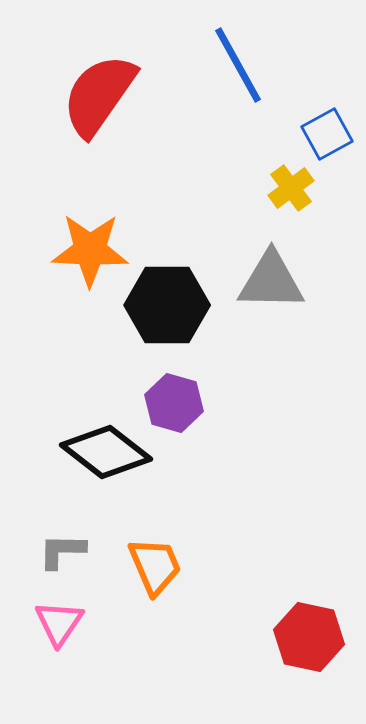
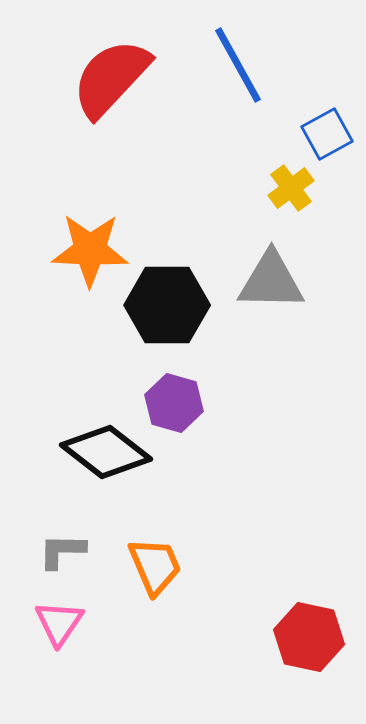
red semicircle: moved 12 px right, 17 px up; rotated 8 degrees clockwise
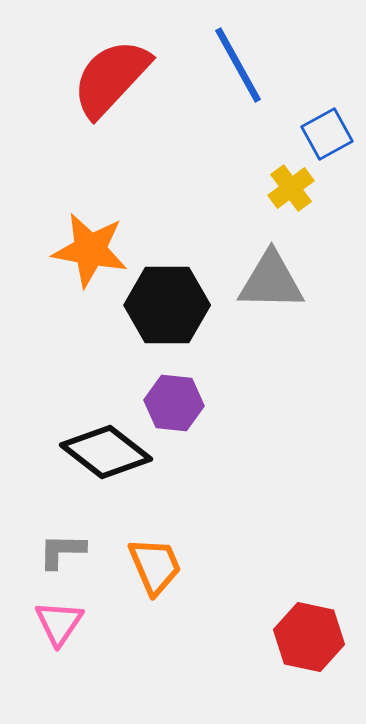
orange star: rotated 8 degrees clockwise
purple hexagon: rotated 10 degrees counterclockwise
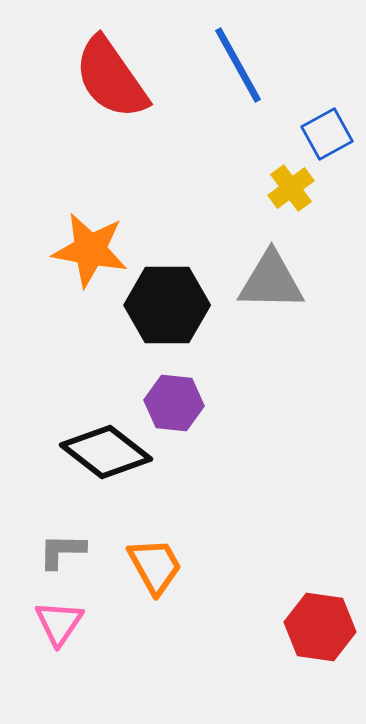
red semicircle: rotated 78 degrees counterclockwise
orange trapezoid: rotated 6 degrees counterclockwise
red hexagon: moved 11 px right, 10 px up; rotated 4 degrees counterclockwise
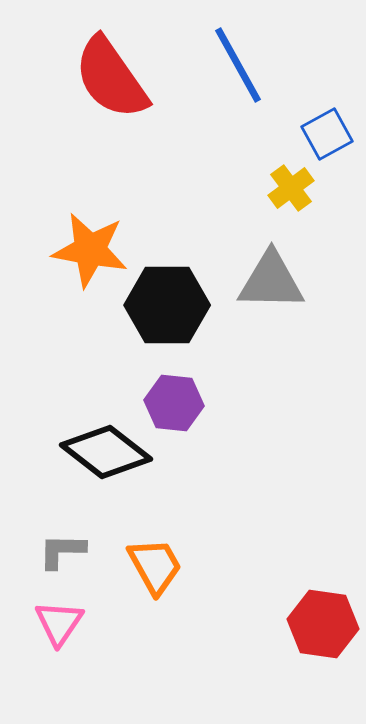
red hexagon: moved 3 px right, 3 px up
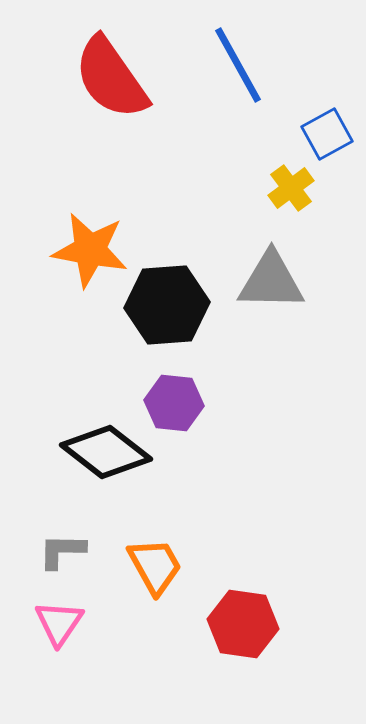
black hexagon: rotated 4 degrees counterclockwise
red hexagon: moved 80 px left
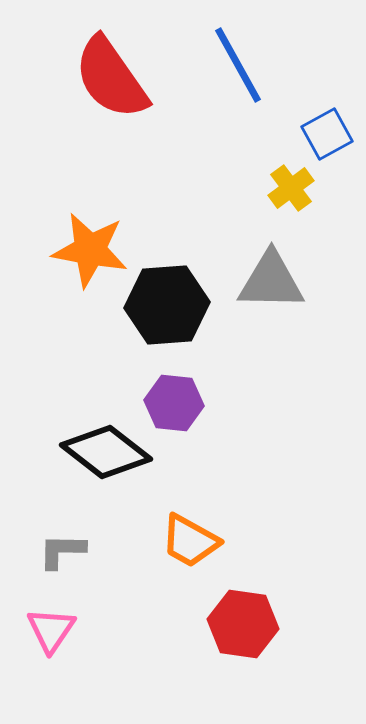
orange trapezoid: moved 35 px right, 25 px up; rotated 148 degrees clockwise
pink triangle: moved 8 px left, 7 px down
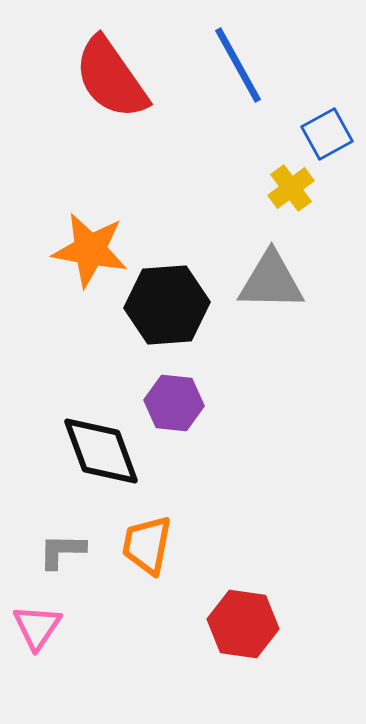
black diamond: moved 5 px left, 1 px up; rotated 32 degrees clockwise
orange trapezoid: moved 43 px left, 4 px down; rotated 72 degrees clockwise
pink triangle: moved 14 px left, 3 px up
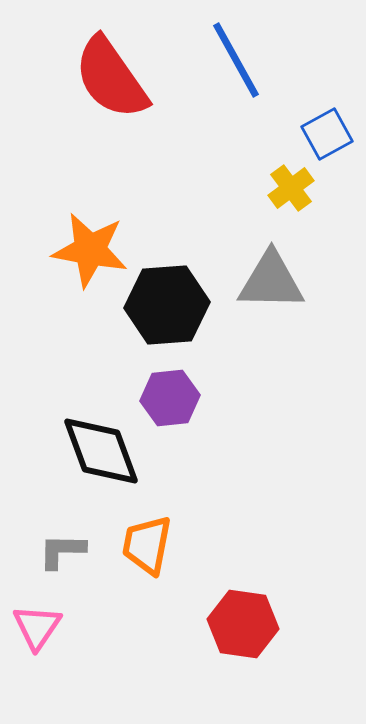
blue line: moved 2 px left, 5 px up
purple hexagon: moved 4 px left, 5 px up; rotated 12 degrees counterclockwise
